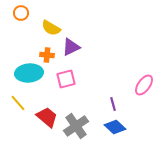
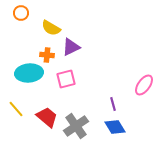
yellow line: moved 2 px left, 6 px down
blue diamond: rotated 15 degrees clockwise
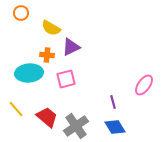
purple line: moved 2 px up
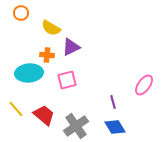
pink square: moved 1 px right, 1 px down
red trapezoid: moved 3 px left, 2 px up
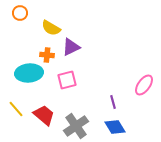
orange circle: moved 1 px left
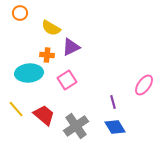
pink square: rotated 18 degrees counterclockwise
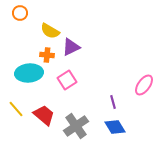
yellow semicircle: moved 1 px left, 3 px down
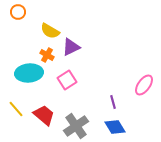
orange circle: moved 2 px left, 1 px up
orange cross: rotated 24 degrees clockwise
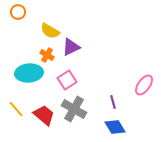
gray cross: moved 2 px left, 17 px up; rotated 25 degrees counterclockwise
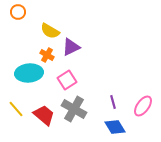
pink ellipse: moved 1 px left, 21 px down
